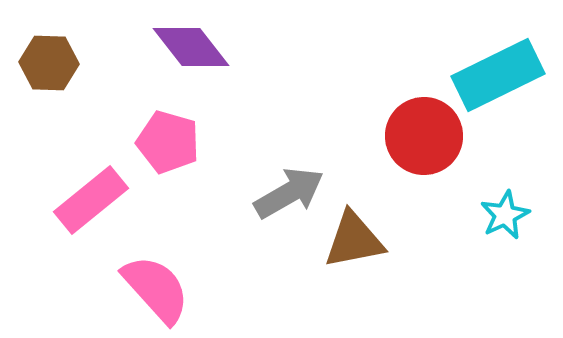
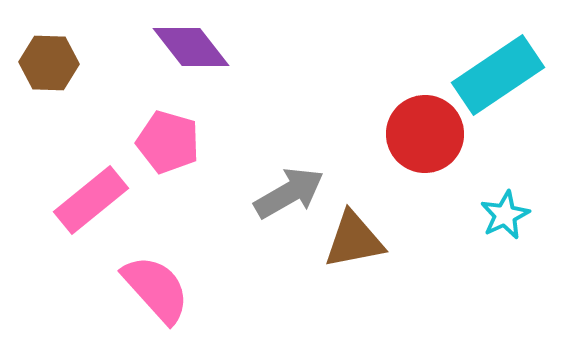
cyan rectangle: rotated 8 degrees counterclockwise
red circle: moved 1 px right, 2 px up
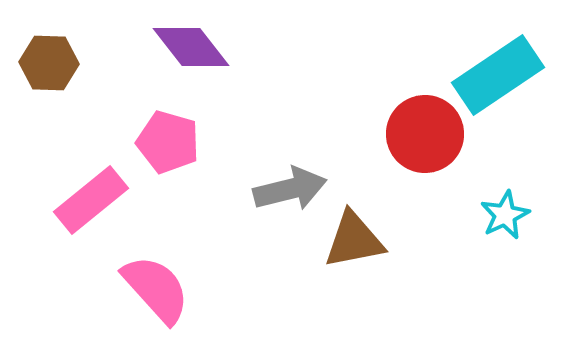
gray arrow: moved 1 px right, 4 px up; rotated 16 degrees clockwise
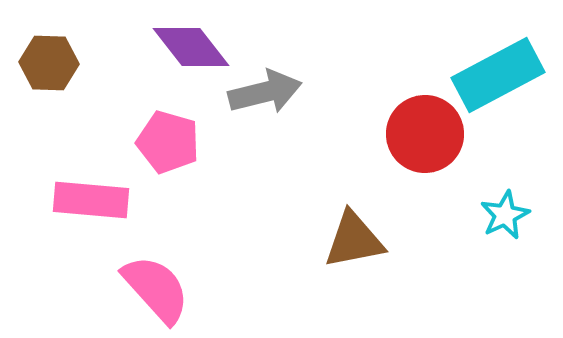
cyan rectangle: rotated 6 degrees clockwise
gray arrow: moved 25 px left, 97 px up
pink rectangle: rotated 44 degrees clockwise
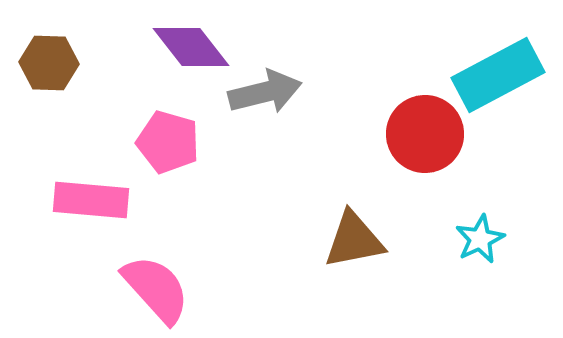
cyan star: moved 25 px left, 24 px down
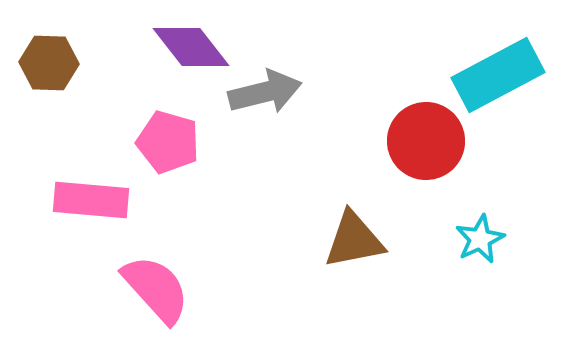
red circle: moved 1 px right, 7 px down
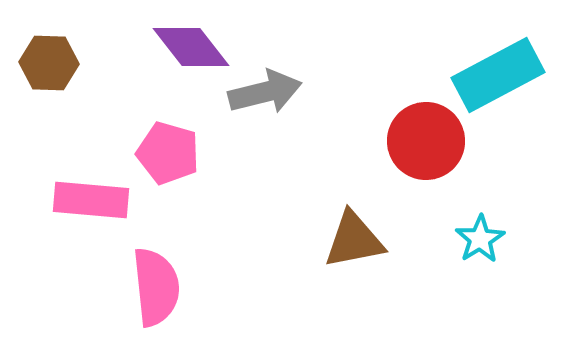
pink pentagon: moved 11 px down
cyan star: rotated 6 degrees counterclockwise
pink semicircle: moved 2 px up; rotated 36 degrees clockwise
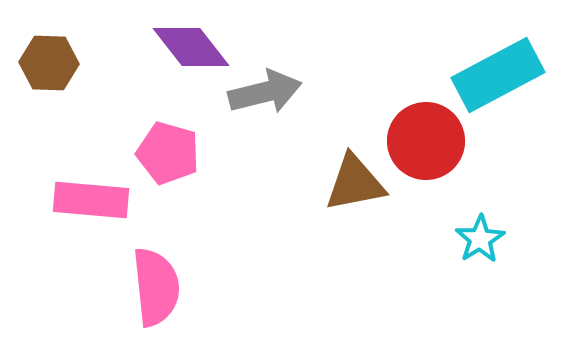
brown triangle: moved 1 px right, 57 px up
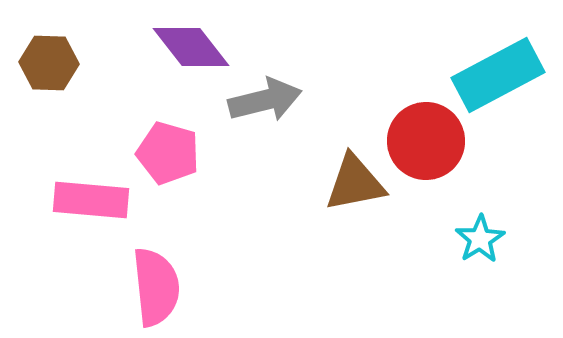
gray arrow: moved 8 px down
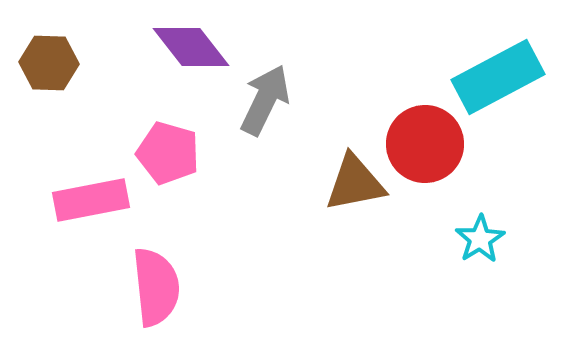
cyan rectangle: moved 2 px down
gray arrow: rotated 50 degrees counterclockwise
red circle: moved 1 px left, 3 px down
pink rectangle: rotated 16 degrees counterclockwise
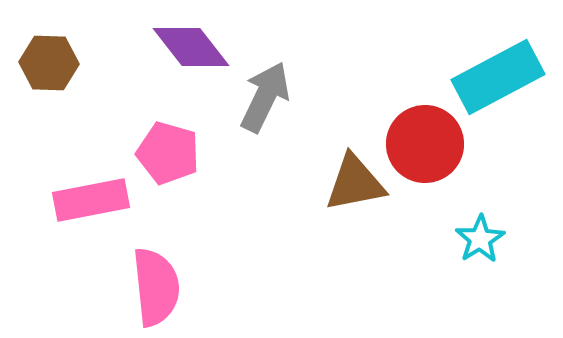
gray arrow: moved 3 px up
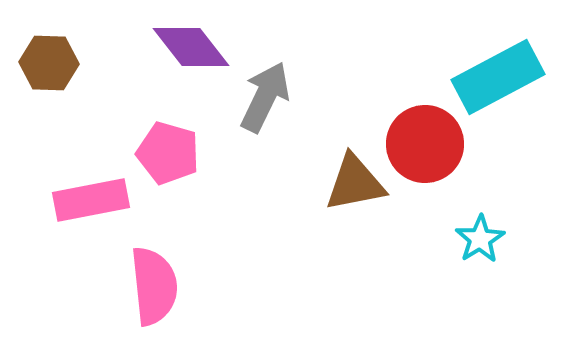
pink semicircle: moved 2 px left, 1 px up
